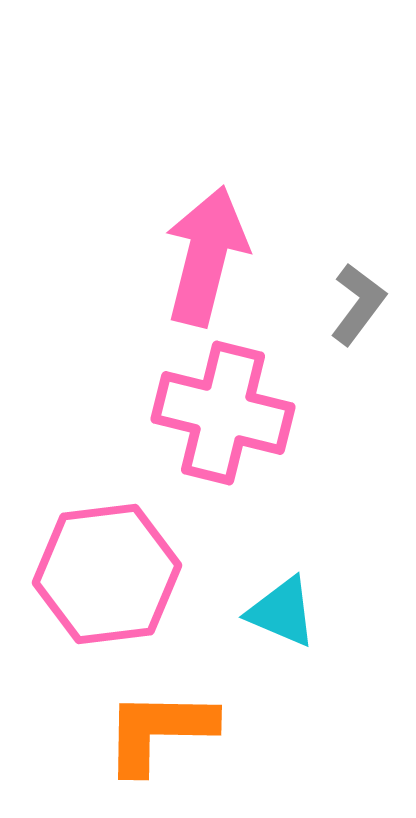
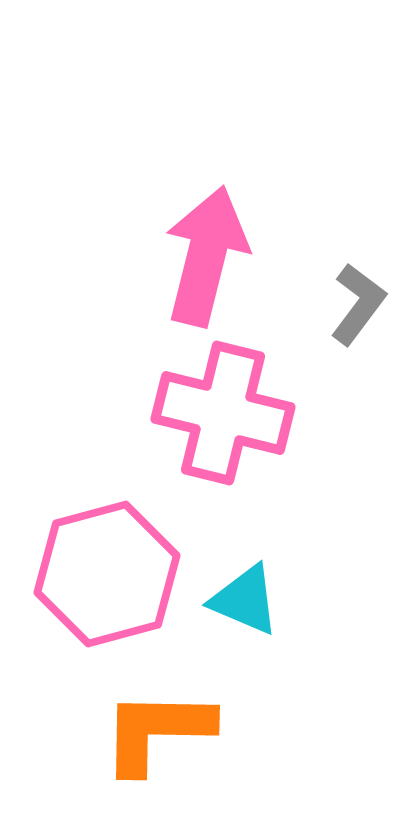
pink hexagon: rotated 8 degrees counterclockwise
cyan triangle: moved 37 px left, 12 px up
orange L-shape: moved 2 px left
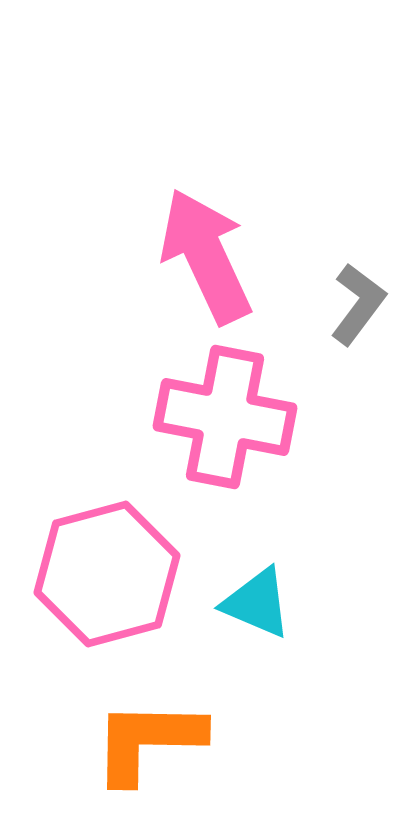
pink arrow: rotated 39 degrees counterclockwise
pink cross: moved 2 px right, 4 px down; rotated 3 degrees counterclockwise
cyan triangle: moved 12 px right, 3 px down
orange L-shape: moved 9 px left, 10 px down
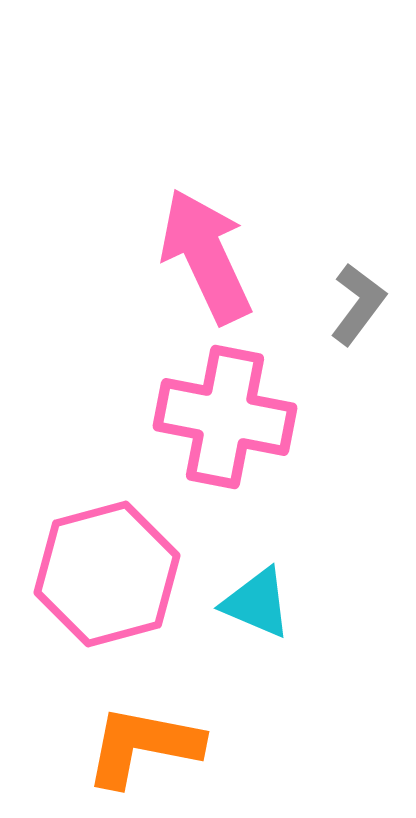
orange L-shape: moved 5 px left, 5 px down; rotated 10 degrees clockwise
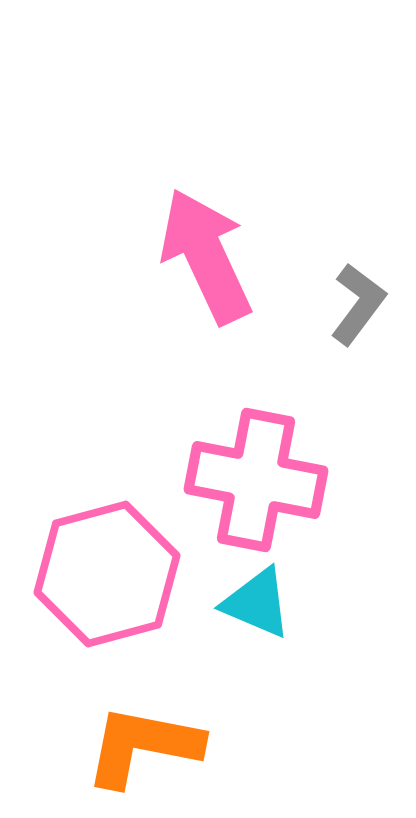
pink cross: moved 31 px right, 63 px down
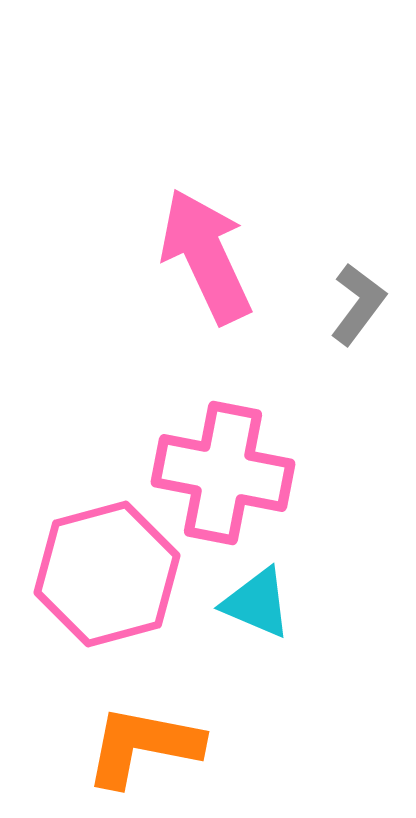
pink cross: moved 33 px left, 7 px up
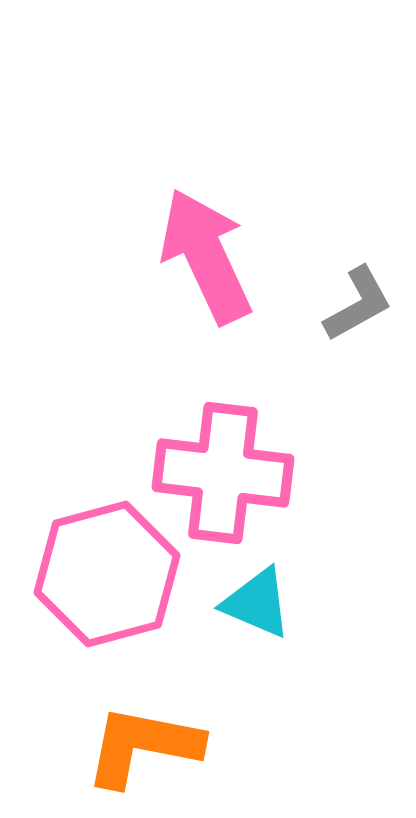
gray L-shape: rotated 24 degrees clockwise
pink cross: rotated 4 degrees counterclockwise
